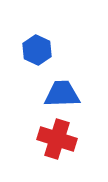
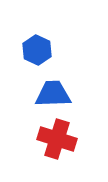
blue trapezoid: moved 9 px left
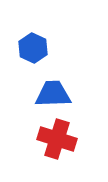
blue hexagon: moved 4 px left, 2 px up
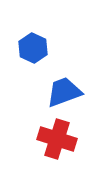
blue trapezoid: moved 11 px right, 2 px up; rotated 18 degrees counterclockwise
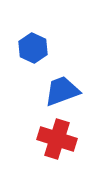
blue trapezoid: moved 2 px left, 1 px up
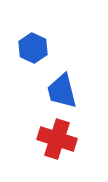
blue trapezoid: rotated 84 degrees counterclockwise
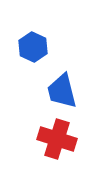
blue hexagon: moved 1 px up
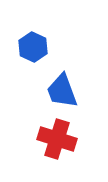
blue trapezoid: rotated 6 degrees counterclockwise
